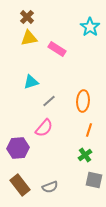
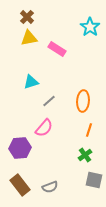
purple hexagon: moved 2 px right
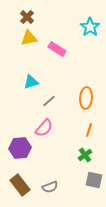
orange ellipse: moved 3 px right, 3 px up
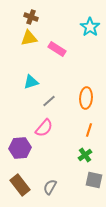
brown cross: moved 4 px right; rotated 24 degrees counterclockwise
gray semicircle: rotated 140 degrees clockwise
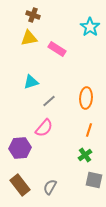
brown cross: moved 2 px right, 2 px up
